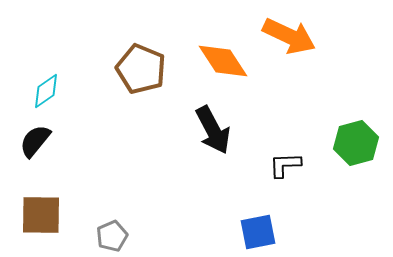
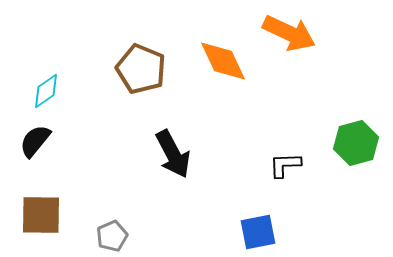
orange arrow: moved 3 px up
orange diamond: rotated 8 degrees clockwise
black arrow: moved 40 px left, 24 px down
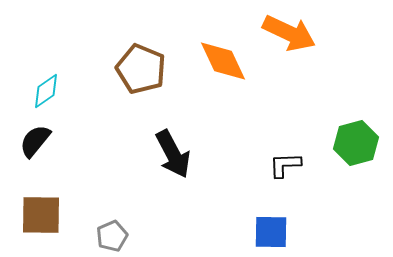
blue square: moved 13 px right; rotated 12 degrees clockwise
